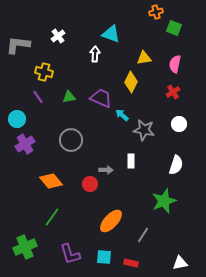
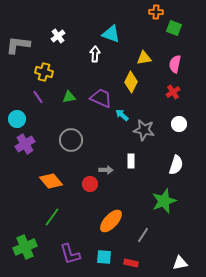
orange cross: rotated 16 degrees clockwise
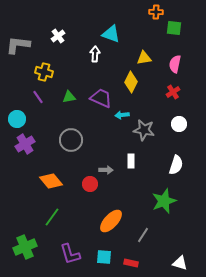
green square: rotated 14 degrees counterclockwise
cyan arrow: rotated 48 degrees counterclockwise
white triangle: rotated 28 degrees clockwise
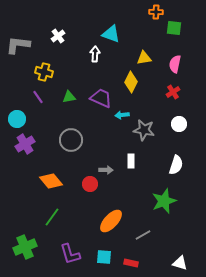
gray line: rotated 28 degrees clockwise
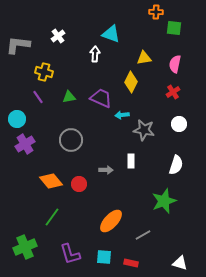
red circle: moved 11 px left
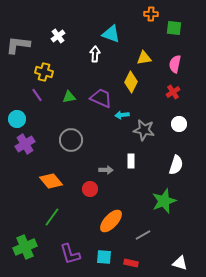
orange cross: moved 5 px left, 2 px down
purple line: moved 1 px left, 2 px up
red circle: moved 11 px right, 5 px down
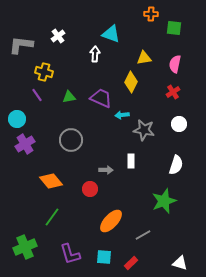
gray L-shape: moved 3 px right
red rectangle: rotated 56 degrees counterclockwise
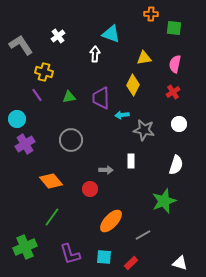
gray L-shape: rotated 50 degrees clockwise
yellow diamond: moved 2 px right, 3 px down
purple trapezoid: rotated 115 degrees counterclockwise
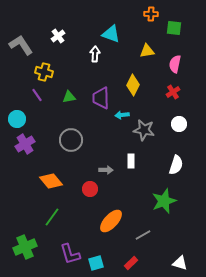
yellow triangle: moved 3 px right, 7 px up
cyan square: moved 8 px left, 6 px down; rotated 21 degrees counterclockwise
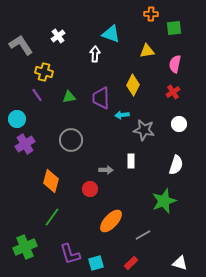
green square: rotated 14 degrees counterclockwise
orange diamond: rotated 55 degrees clockwise
